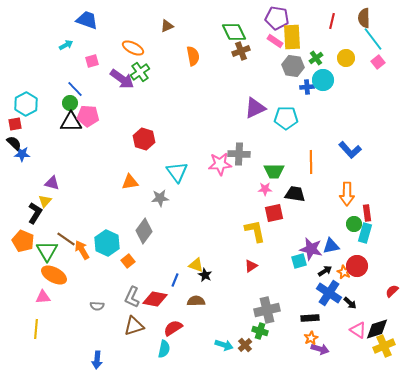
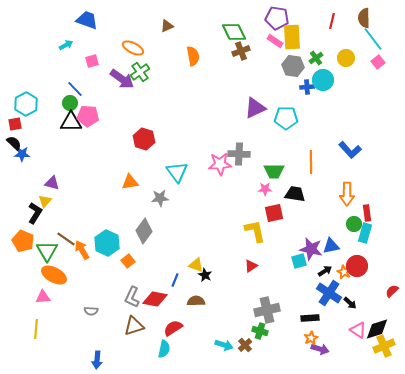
gray semicircle at (97, 306): moved 6 px left, 5 px down
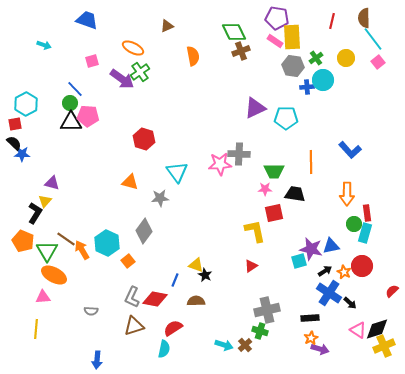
cyan arrow at (66, 45): moved 22 px left; rotated 48 degrees clockwise
orange triangle at (130, 182): rotated 24 degrees clockwise
red circle at (357, 266): moved 5 px right
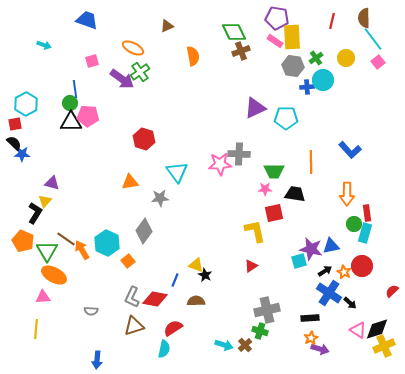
blue line at (75, 89): rotated 36 degrees clockwise
orange triangle at (130, 182): rotated 24 degrees counterclockwise
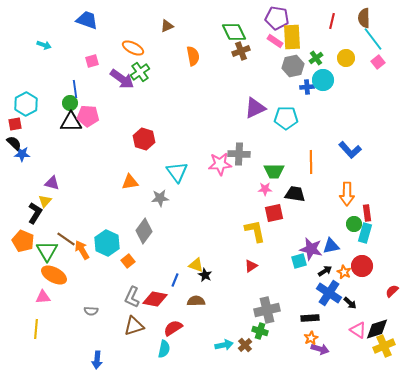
gray hexagon at (293, 66): rotated 20 degrees counterclockwise
cyan arrow at (224, 345): rotated 30 degrees counterclockwise
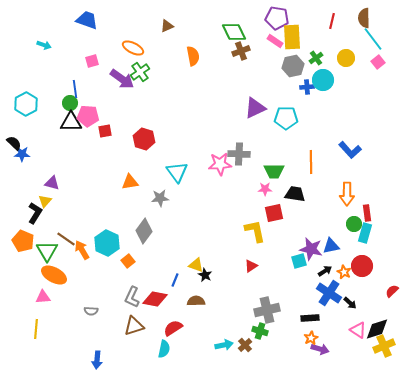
red square at (15, 124): moved 90 px right, 7 px down
